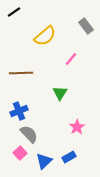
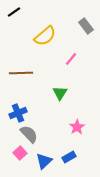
blue cross: moved 1 px left, 2 px down
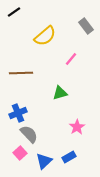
green triangle: rotated 42 degrees clockwise
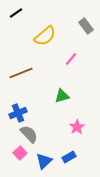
black line: moved 2 px right, 1 px down
brown line: rotated 20 degrees counterclockwise
green triangle: moved 2 px right, 3 px down
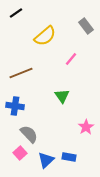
green triangle: rotated 49 degrees counterclockwise
blue cross: moved 3 px left, 7 px up; rotated 30 degrees clockwise
pink star: moved 9 px right
blue rectangle: rotated 40 degrees clockwise
blue triangle: moved 2 px right, 1 px up
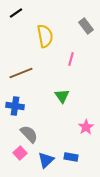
yellow semicircle: rotated 60 degrees counterclockwise
pink line: rotated 24 degrees counterclockwise
blue rectangle: moved 2 px right
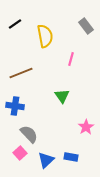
black line: moved 1 px left, 11 px down
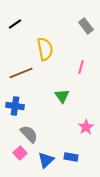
yellow semicircle: moved 13 px down
pink line: moved 10 px right, 8 px down
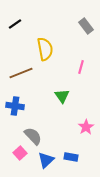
gray semicircle: moved 4 px right, 2 px down
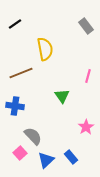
pink line: moved 7 px right, 9 px down
blue rectangle: rotated 40 degrees clockwise
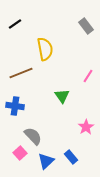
pink line: rotated 16 degrees clockwise
blue triangle: moved 1 px down
